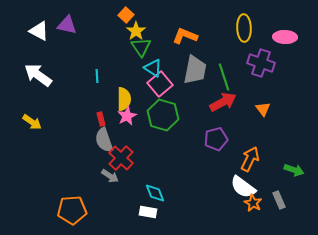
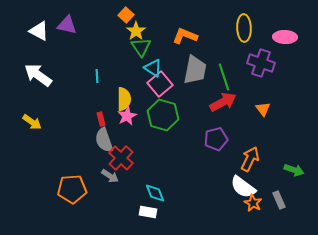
orange pentagon: moved 21 px up
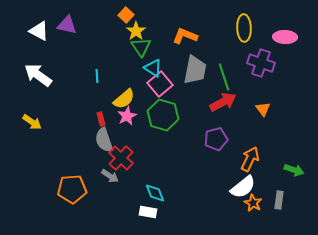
yellow semicircle: rotated 50 degrees clockwise
white semicircle: rotated 76 degrees counterclockwise
gray rectangle: rotated 30 degrees clockwise
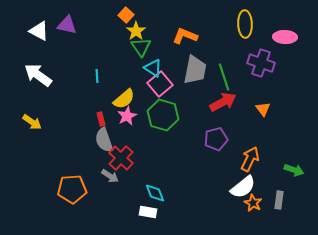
yellow ellipse: moved 1 px right, 4 px up
